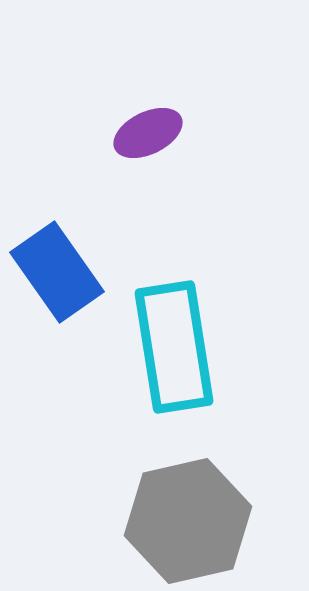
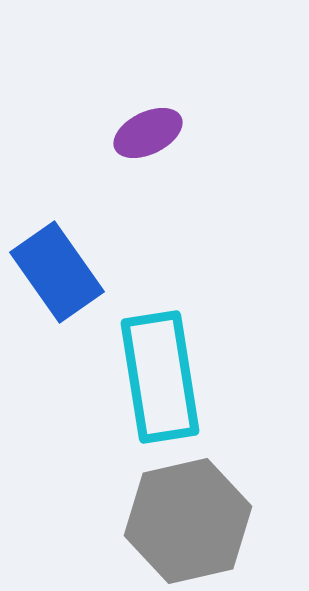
cyan rectangle: moved 14 px left, 30 px down
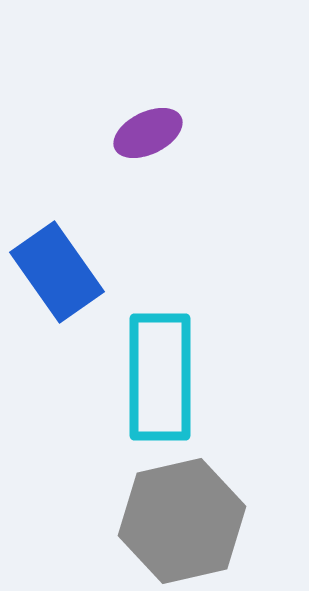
cyan rectangle: rotated 9 degrees clockwise
gray hexagon: moved 6 px left
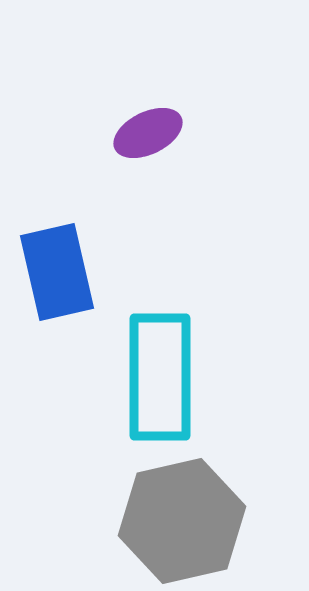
blue rectangle: rotated 22 degrees clockwise
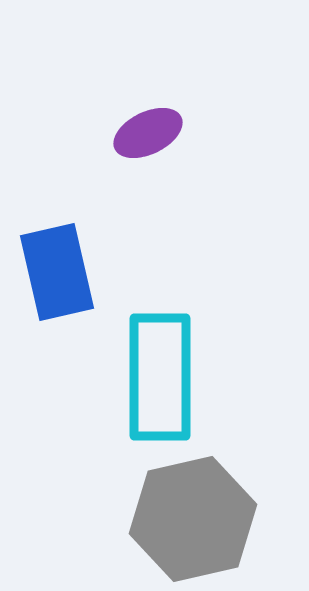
gray hexagon: moved 11 px right, 2 px up
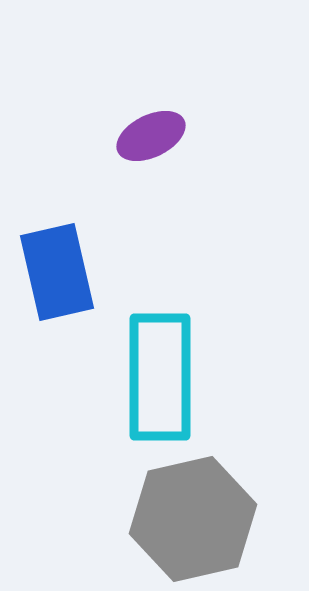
purple ellipse: moved 3 px right, 3 px down
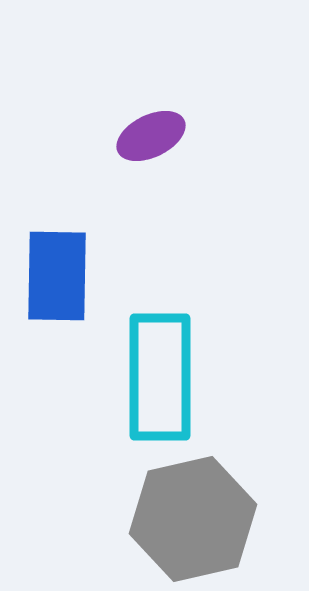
blue rectangle: moved 4 px down; rotated 14 degrees clockwise
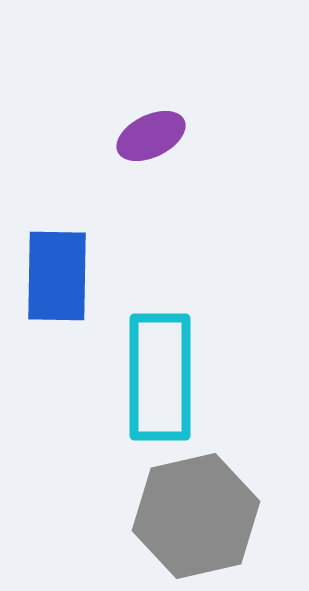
gray hexagon: moved 3 px right, 3 px up
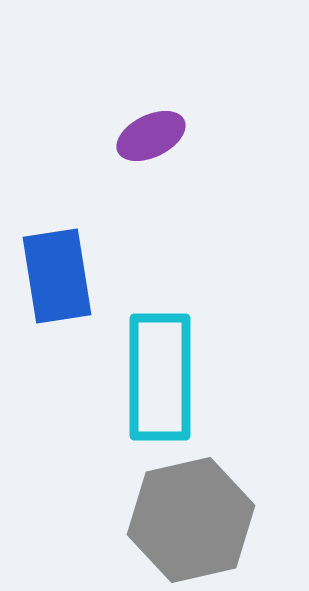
blue rectangle: rotated 10 degrees counterclockwise
gray hexagon: moved 5 px left, 4 px down
